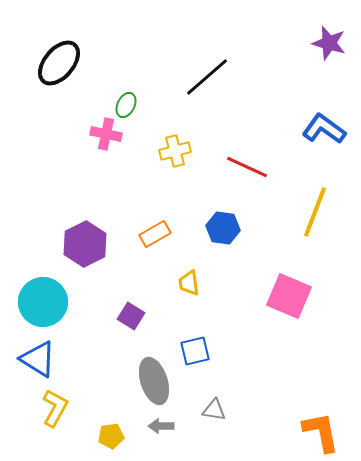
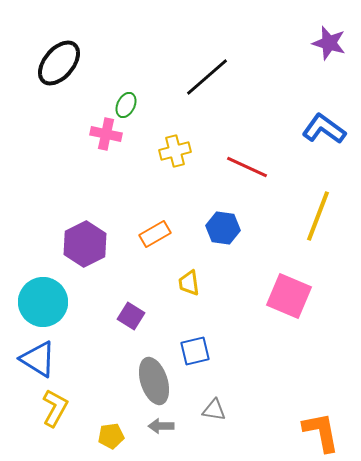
yellow line: moved 3 px right, 4 px down
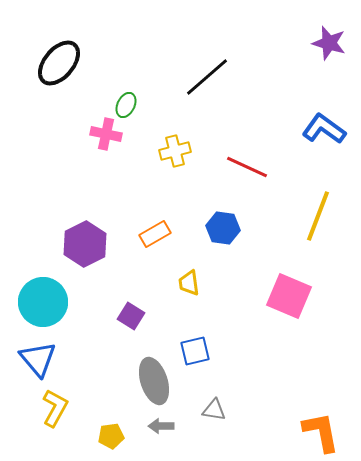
blue triangle: rotated 18 degrees clockwise
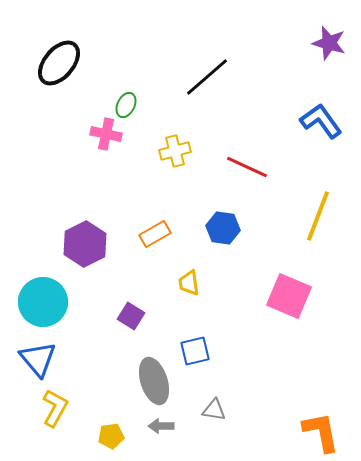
blue L-shape: moved 3 px left, 8 px up; rotated 18 degrees clockwise
